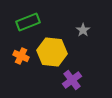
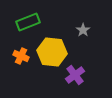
purple cross: moved 3 px right, 5 px up
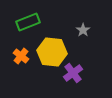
orange cross: rotated 14 degrees clockwise
purple cross: moved 2 px left, 2 px up
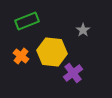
green rectangle: moved 1 px left, 1 px up
